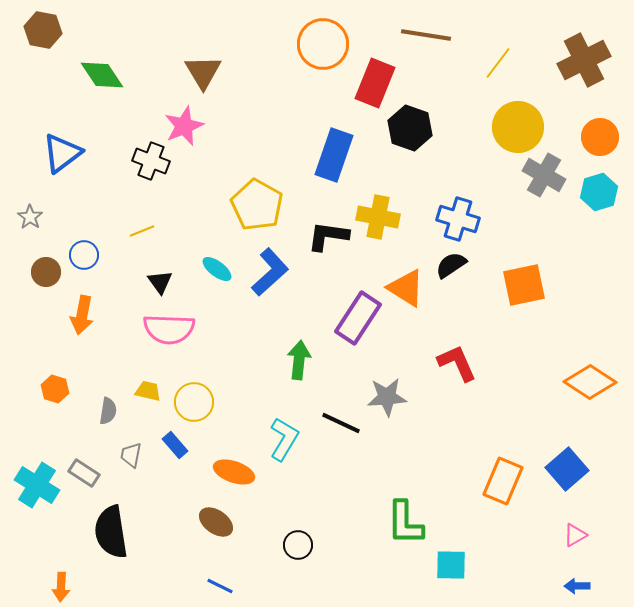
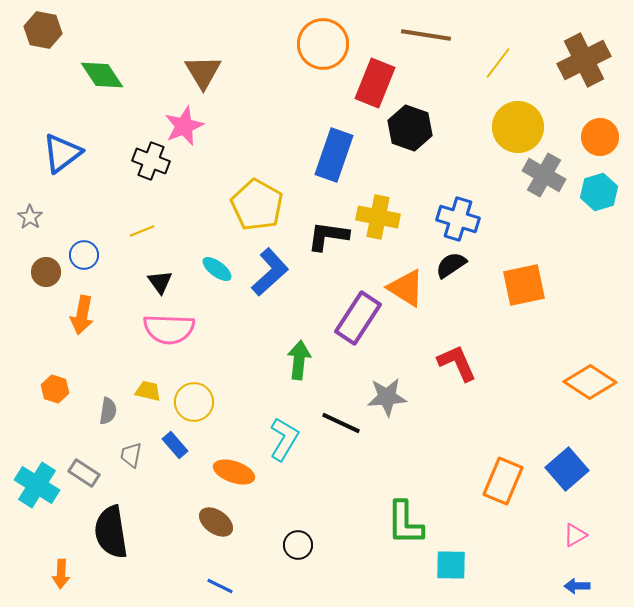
orange arrow at (61, 587): moved 13 px up
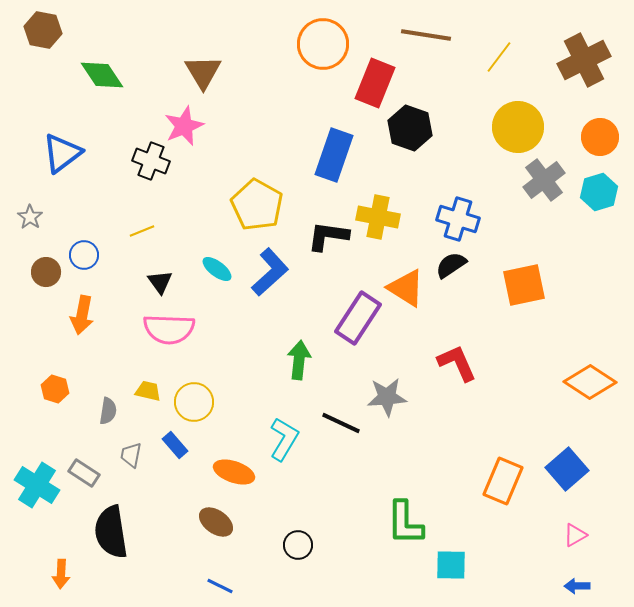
yellow line at (498, 63): moved 1 px right, 6 px up
gray cross at (544, 175): moved 5 px down; rotated 24 degrees clockwise
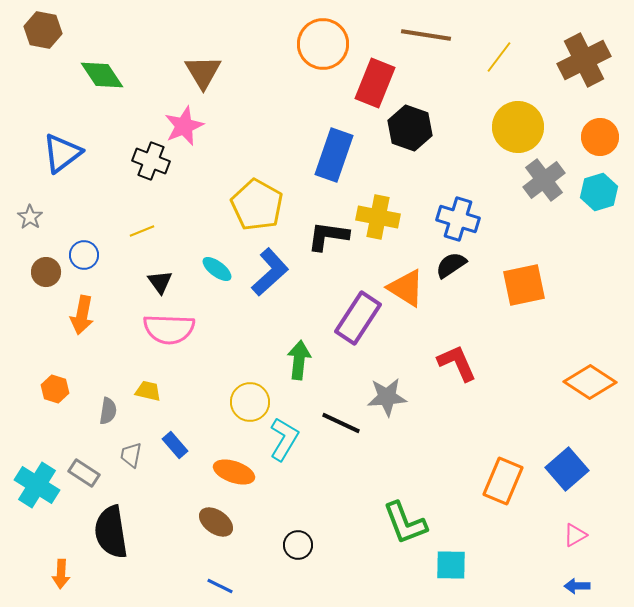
yellow circle at (194, 402): moved 56 px right
green L-shape at (405, 523): rotated 21 degrees counterclockwise
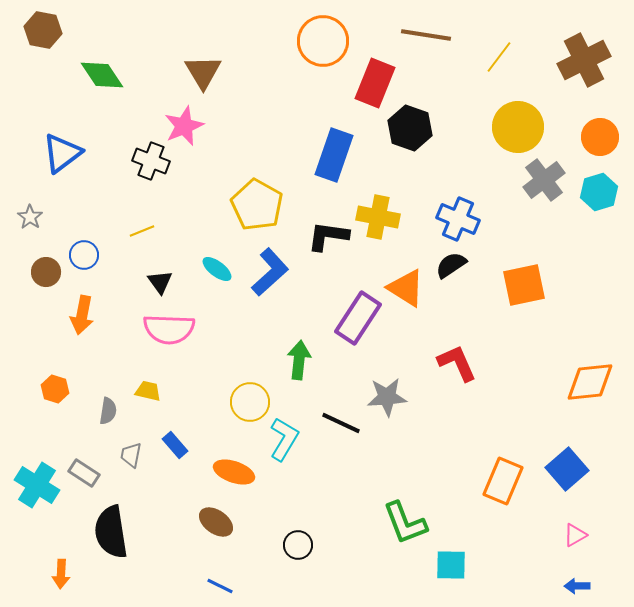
orange circle at (323, 44): moved 3 px up
blue cross at (458, 219): rotated 6 degrees clockwise
orange diamond at (590, 382): rotated 39 degrees counterclockwise
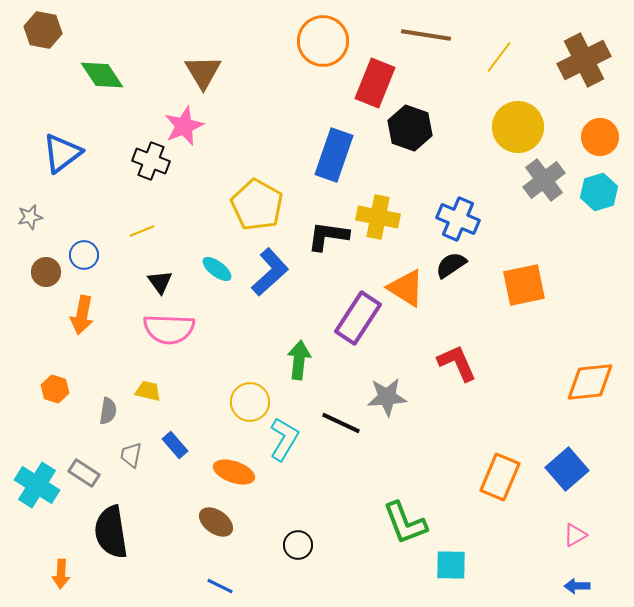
gray star at (30, 217): rotated 25 degrees clockwise
orange rectangle at (503, 481): moved 3 px left, 4 px up
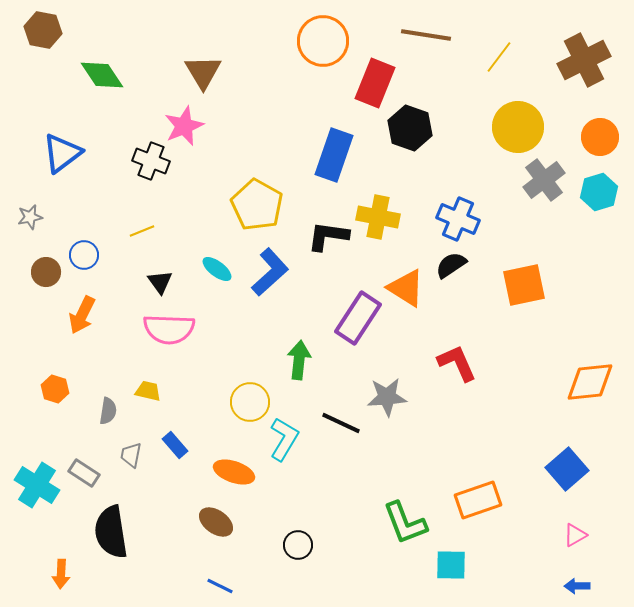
orange arrow at (82, 315): rotated 15 degrees clockwise
orange rectangle at (500, 477): moved 22 px left, 23 px down; rotated 48 degrees clockwise
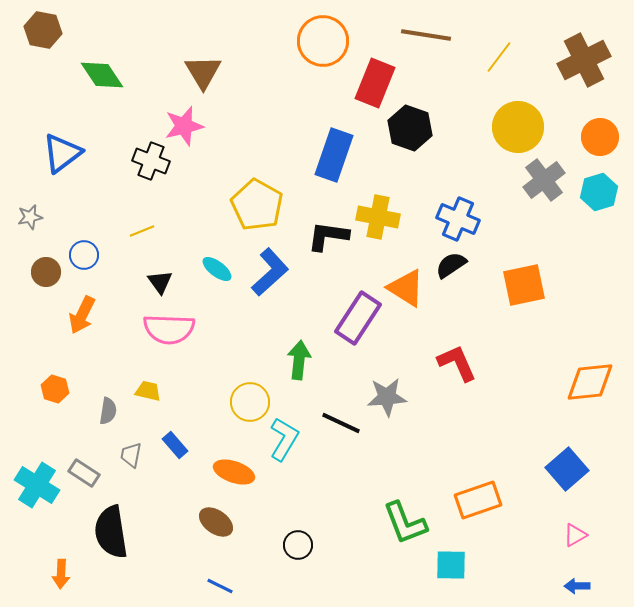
pink star at (184, 126): rotated 9 degrees clockwise
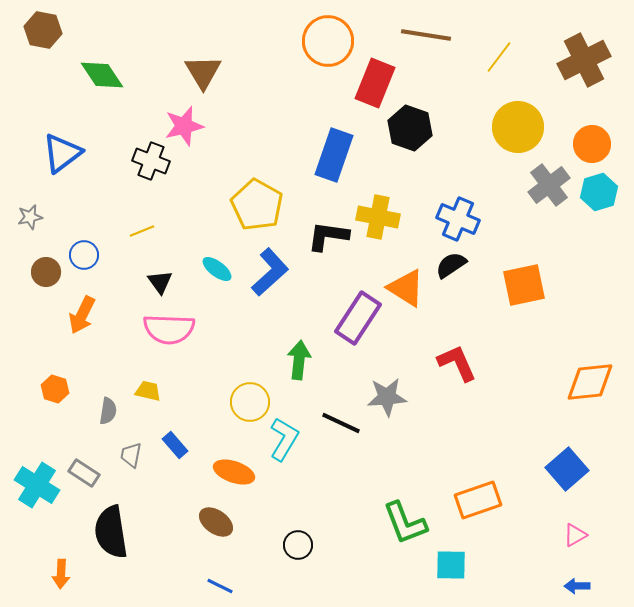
orange circle at (323, 41): moved 5 px right
orange circle at (600, 137): moved 8 px left, 7 px down
gray cross at (544, 180): moved 5 px right, 5 px down
